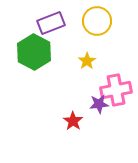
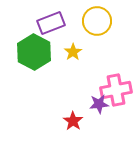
yellow star: moved 14 px left, 9 px up
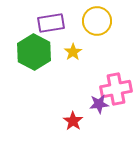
purple rectangle: rotated 12 degrees clockwise
pink cross: moved 1 px up
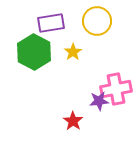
purple star: moved 3 px up
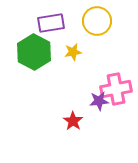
yellow star: rotated 24 degrees clockwise
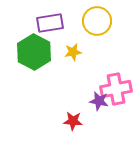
purple rectangle: moved 1 px left
purple star: rotated 18 degrees clockwise
red star: rotated 30 degrees counterclockwise
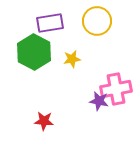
yellow star: moved 1 px left, 7 px down
red star: moved 29 px left
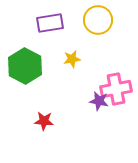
yellow circle: moved 1 px right, 1 px up
green hexagon: moved 9 px left, 14 px down
